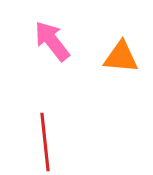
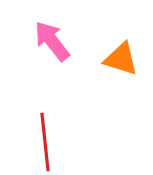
orange triangle: moved 2 px down; rotated 12 degrees clockwise
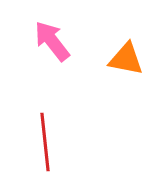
orange triangle: moved 5 px right; rotated 6 degrees counterclockwise
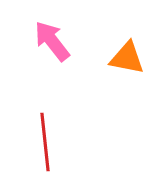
orange triangle: moved 1 px right, 1 px up
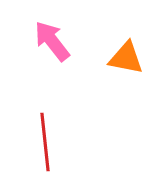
orange triangle: moved 1 px left
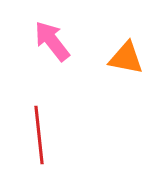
red line: moved 6 px left, 7 px up
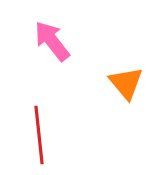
orange triangle: moved 25 px down; rotated 39 degrees clockwise
